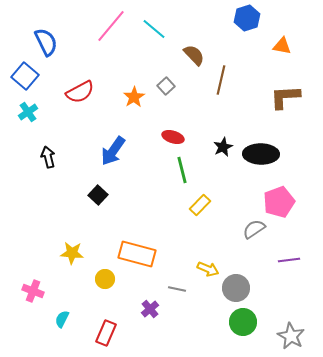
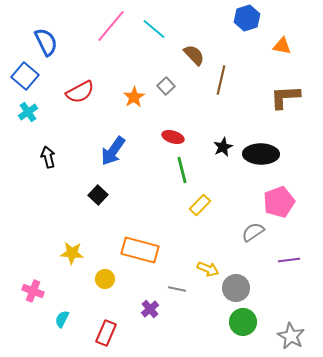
gray semicircle: moved 1 px left, 3 px down
orange rectangle: moved 3 px right, 4 px up
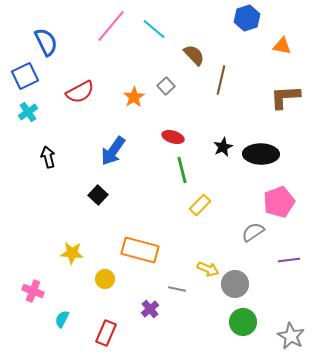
blue square: rotated 24 degrees clockwise
gray circle: moved 1 px left, 4 px up
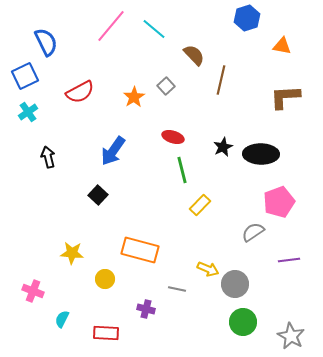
purple cross: moved 4 px left; rotated 36 degrees counterclockwise
red rectangle: rotated 70 degrees clockwise
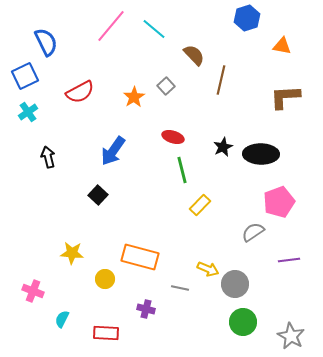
orange rectangle: moved 7 px down
gray line: moved 3 px right, 1 px up
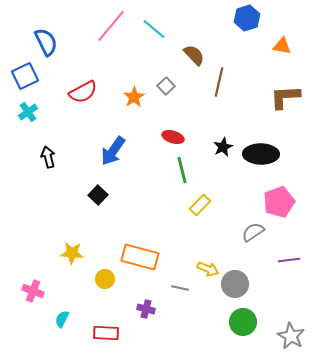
brown line: moved 2 px left, 2 px down
red semicircle: moved 3 px right
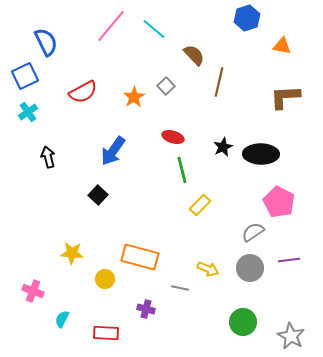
pink pentagon: rotated 24 degrees counterclockwise
gray circle: moved 15 px right, 16 px up
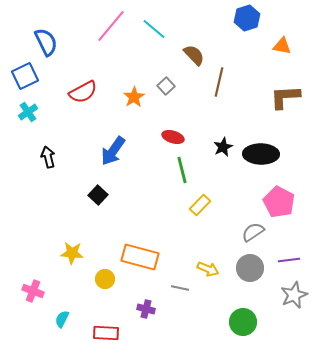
gray star: moved 3 px right, 41 px up; rotated 20 degrees clockwise
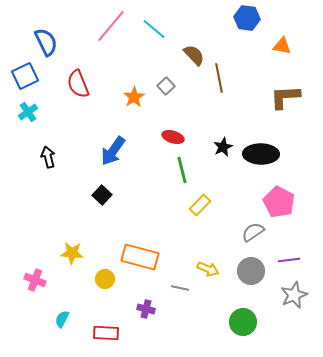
blue hexagon: rotated 25 degrees clockwise
brown line: moved 4 px up; rotated 24 degrees counterclockwise
red semicircle: moved 5 px left, 8 px up; rotated 96 degrees clockwise
black square: moved 4 px right
gray circle: moved 1 px right, 3 px down
pink cross: moved 2 px right, 11 px up
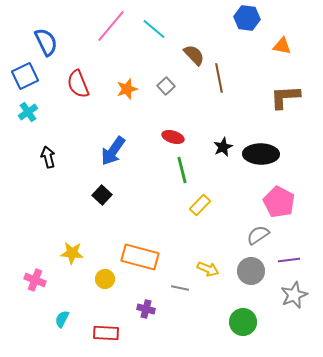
orange star: moved 7 px left, 8 px up; rotated 15 degrees clockwise
gray semicircle: moved 5 px right, 3 px down
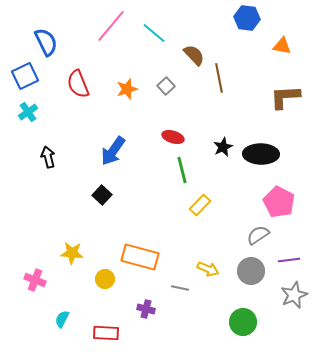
cyan line: moved 4 px down
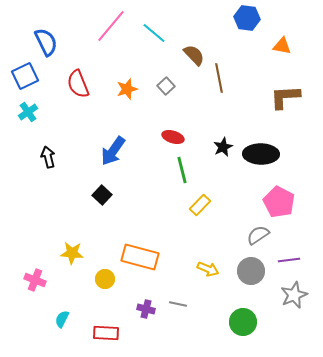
gray line: moved 2 px left, 16 px down
